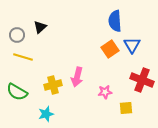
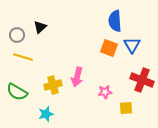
orange square: moved 1 px left, 1 px up; rotated 36 degrees counterclockwise
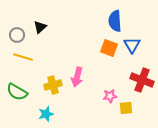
pink star: moved 5 px right, 4 px down
